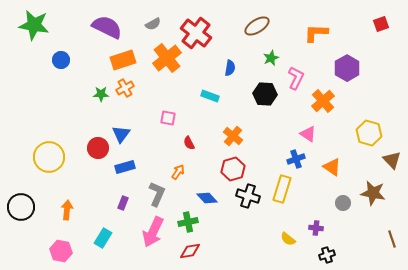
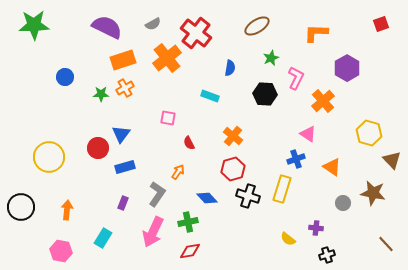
green star at (34, 25): rotated 12 degrees counterclockwise
blue circle at (61, 60): moved 4 px right, 17 px down
gray L-shape at (157, 194): rotated 10 degrees clockwise
brown line at (392, 239): moved 6 px left, 5 px down; rotated 24 degrees counterclockwise
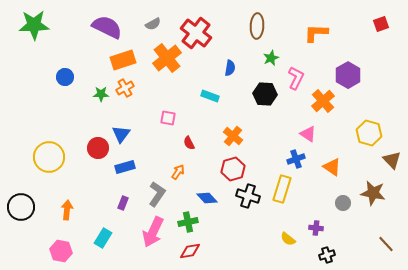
brown ellipse at (257, 26): rotated 55 degrees counterclockwise
purple hexagon at (347, 68): moved 1 px right, 7 px down
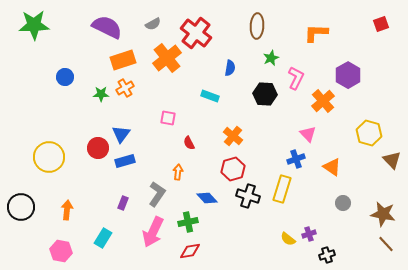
pink triangle at (308, 134): rotated 12 degrees clockwise
blue rectangle at (125, 167): moved 6 px up
orange arrow at (178, 172): rotated 28 degrees counterclockwise
brown star at (373, 193): moved 10 px right, 21 px down
purple cross at (316, 228): moved 7 px left, 6 px down; rotated 24 degrees counterclockwise
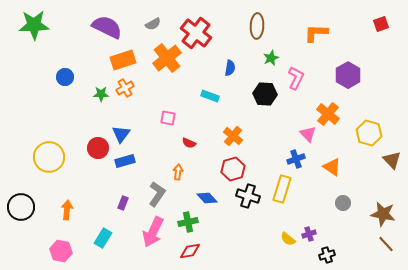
orange cross at (323, 101): moved 5 px right, 13 px down; rotated 10 degrees counterclockwise
red semicircle at (189, 143): rotated 40 degrees counterclockwise
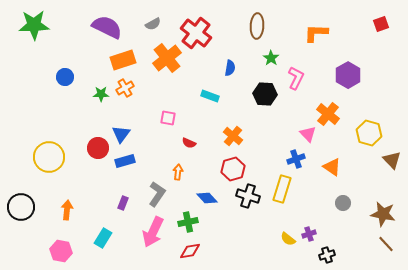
green star at (271, 58): rotated 14 degrees counterclockwise
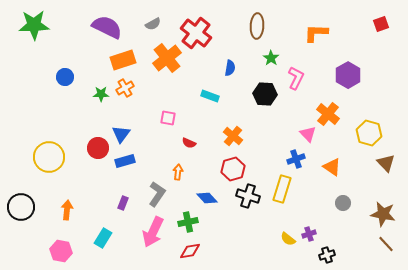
brown triangle at (392, 160): moved 6 px left, 3 px down
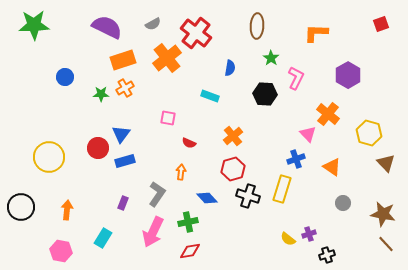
orange cross at (233, 136): rotated 12 degrees clockwise
orange arrow at (178, 172): moved 3 px right
